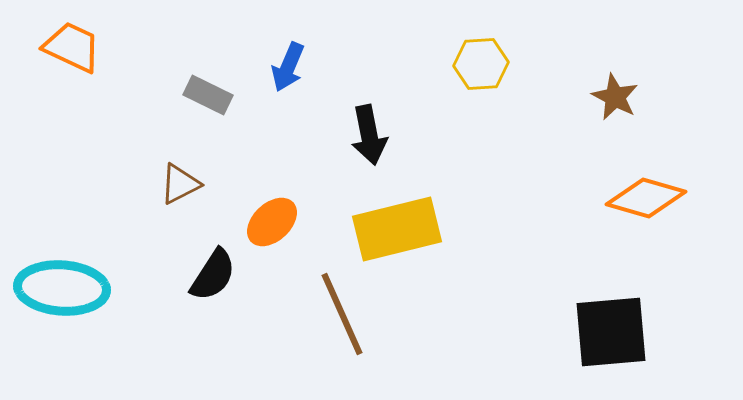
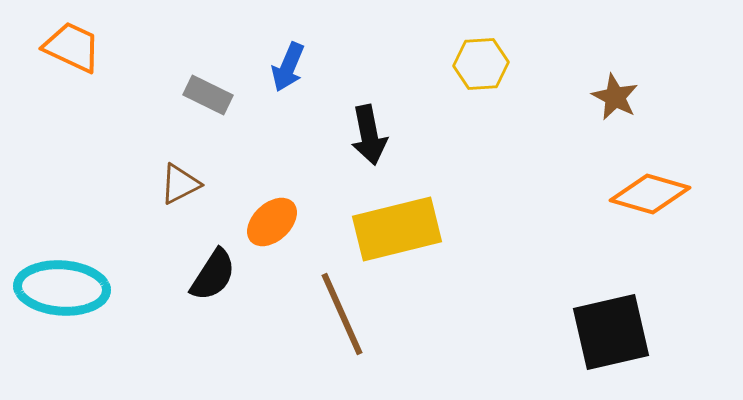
orange diamond: moved 4 px right, 4 px up
black square: rotated 8 degrees counterclockwise
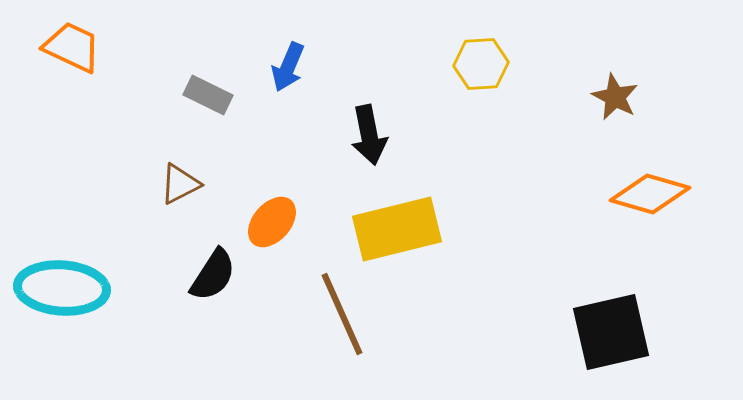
orange ellipse: rotated 6 degrees counterclockwise
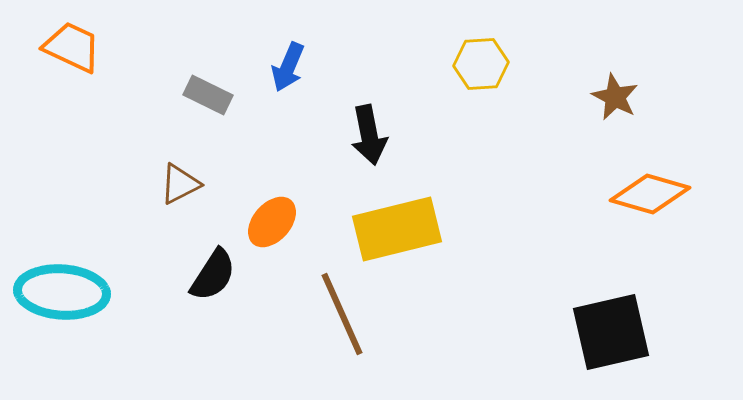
cyan ellipse: moved 4 px down
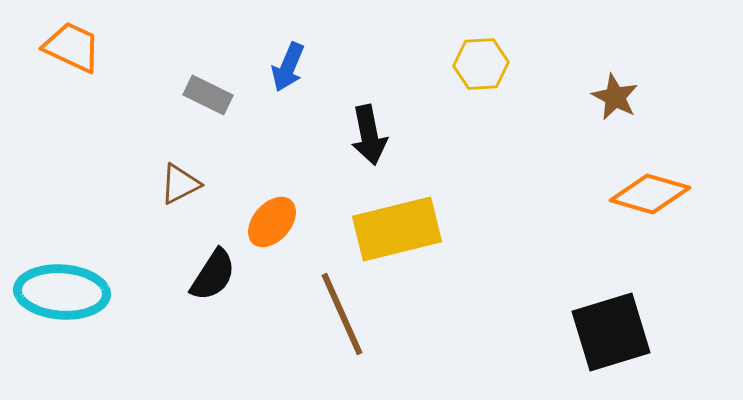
black square: rotated 4 degrees counterclockwise
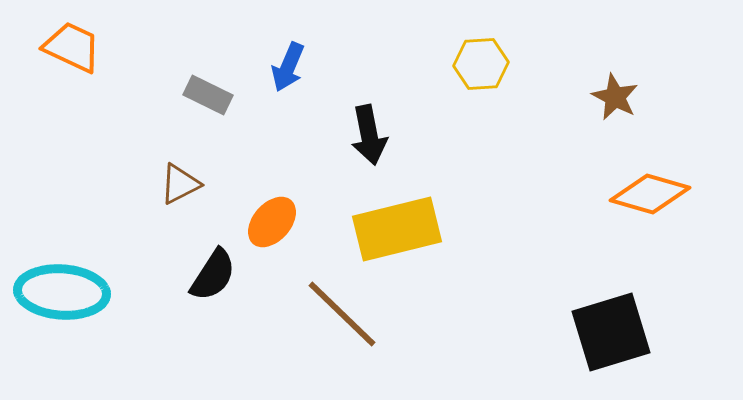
brown line: rotated 22 degrees counterclockwise
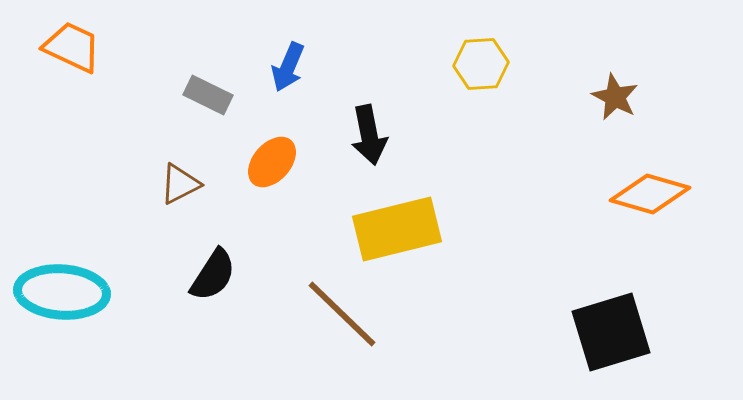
orange ellipse: moved 60 px up
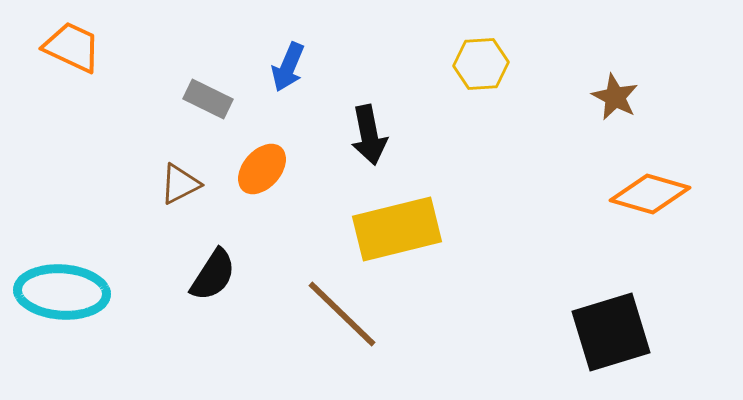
gray rectangle: moved 4 px down
orange ellipse: moved 10 px left, 7 px down
